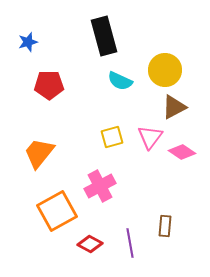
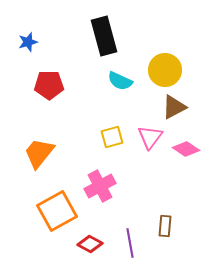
pink diamond: moved 4 px right, 3 px up
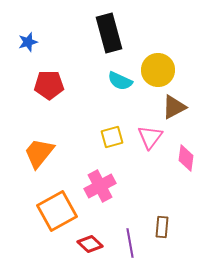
black rectangle: moved 5 px right, 3 px up
yellow circle: moved 7 px left
pink diamond: moved 9 px down; rotated 64 degrees clockwise
brown rectangle: moved 3 px left, 1 px down
red diamond: rotated 15 degrees clockwise
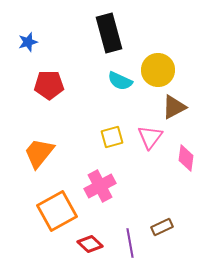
brown rectangle: rotated 60 degrees clockwise
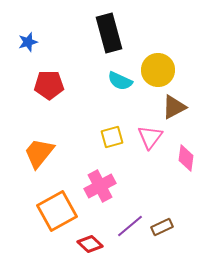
purple line: moved 17 px up; rotated 60 degrees clockwise
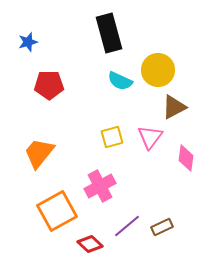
purple line: moved 3 px left
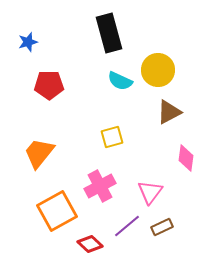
brown triangle: moved 5 px left, 5 px down
pink triangle: moved 55 px down
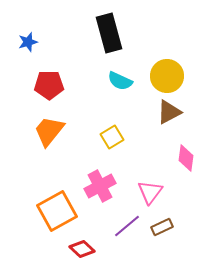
yellow circle: moved 9 px right, 6 px down
yellow square: rotated 15 degrees counterclockwise
orange trapezoid: moved 10 px right, 22 px up
red diamond: moved 8 px left, 5 px down
